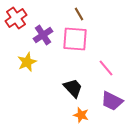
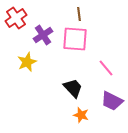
brown line: rotated 24 degrees clockwise
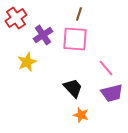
brown line: rotated 24 degrees clockwise
purple trapezoid: moved 8 px up; rotated 40 degrees counterclockwise
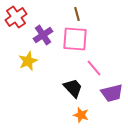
brown line: moved 2 px left; rotated 32 degrees counterclockwise
red cross: moved 1 px up
yellow star: moved 1 px right, 1 px up
pink line: moved 12 px left
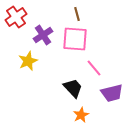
orange star: rotated 28 degrees clockwise
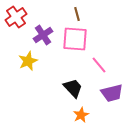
pink line: moved 5 px right, 3 px up
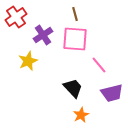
brown line: moved 2 px left
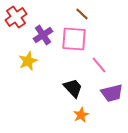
brown line: moved 7 px right; rotated 32 degrees counterclockwise
pink square: moved 1 px left
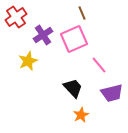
brown line: moved 1 px up; rotated 24 degrees clockwise
pink square: rotated 28 degrees counterclockwise
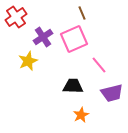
purple cross: moved 2 px down
black trapezoid: moved 2 px up; rotated 45 degrees counterclockwise
